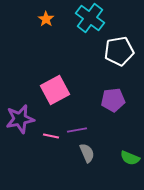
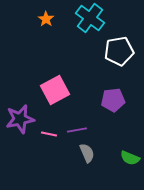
pink line: moved 2 px left, 2 px up
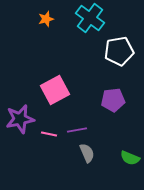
orange star: rotated 21 degrees clockwise
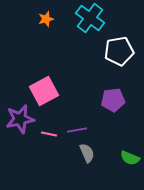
pink square: moved 11 px left, 1 px down
